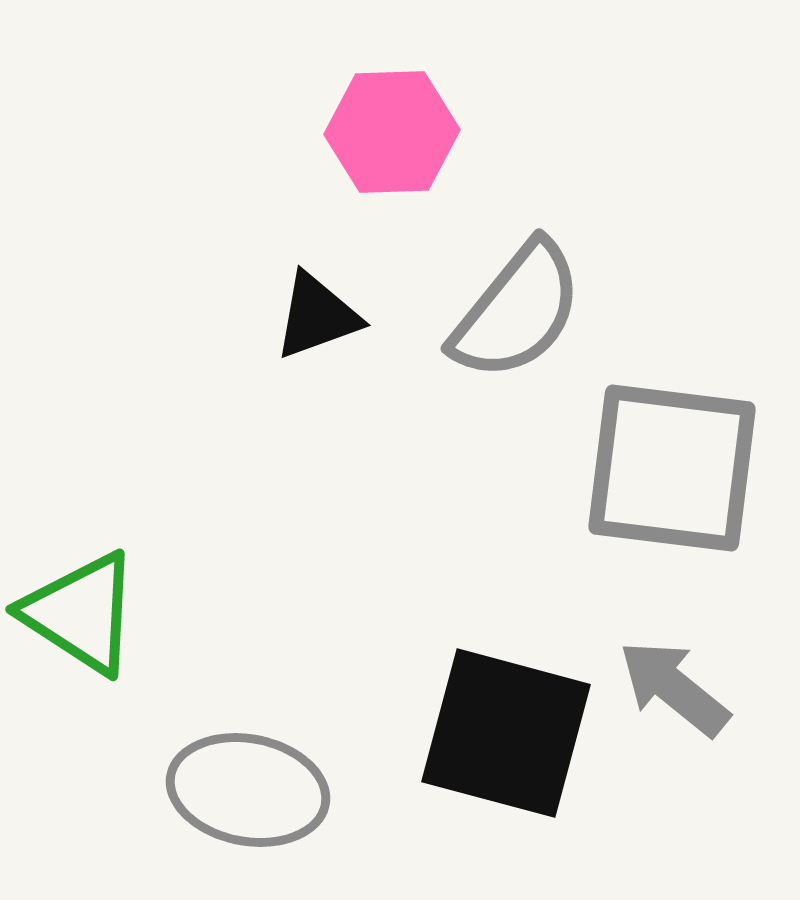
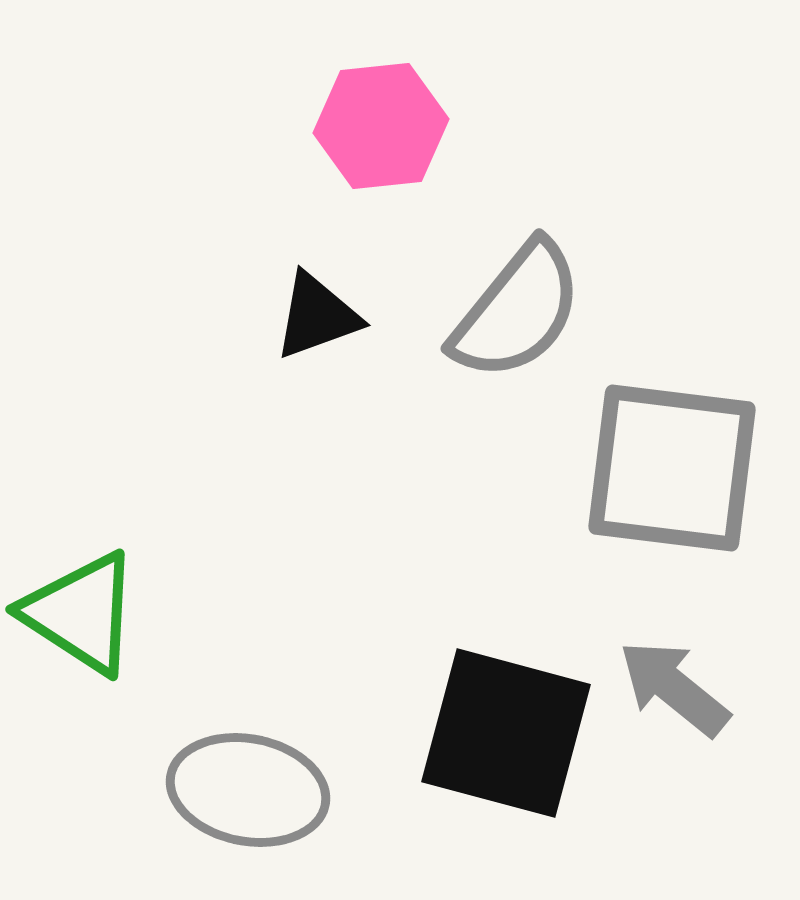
pink hexagon: moved 11 px left, 6 px up; rotated 4 degrees counterclockwise
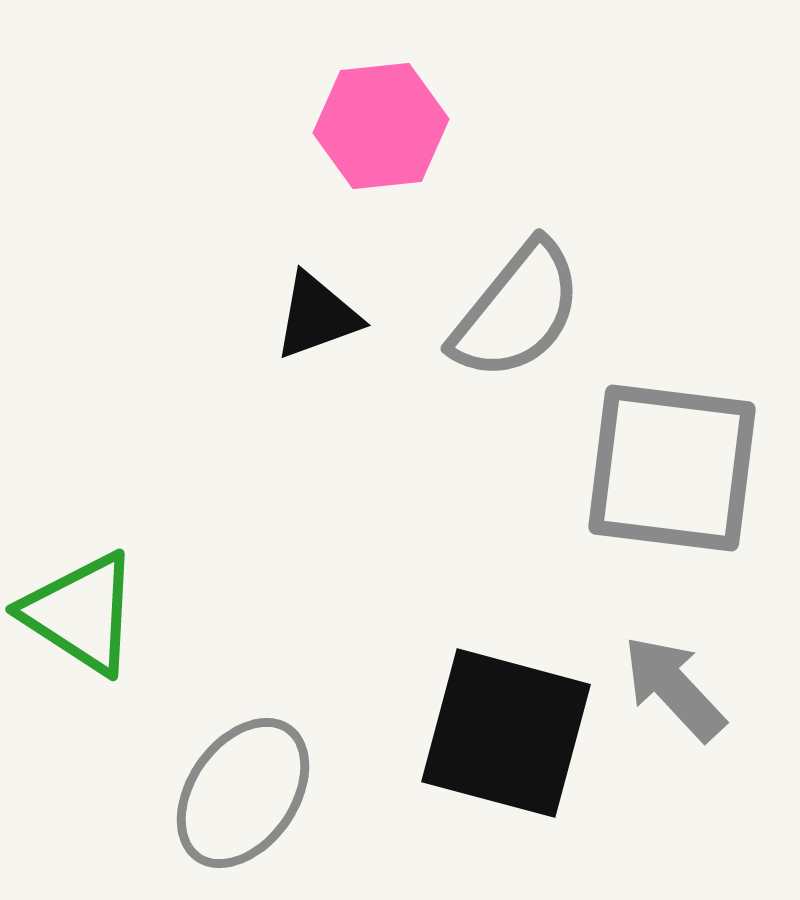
gray arrow: rotated 8 degrees clockwise
gray ellipse: moved 5 px left, 3 px down; rotated 66 degrees counterclockwise
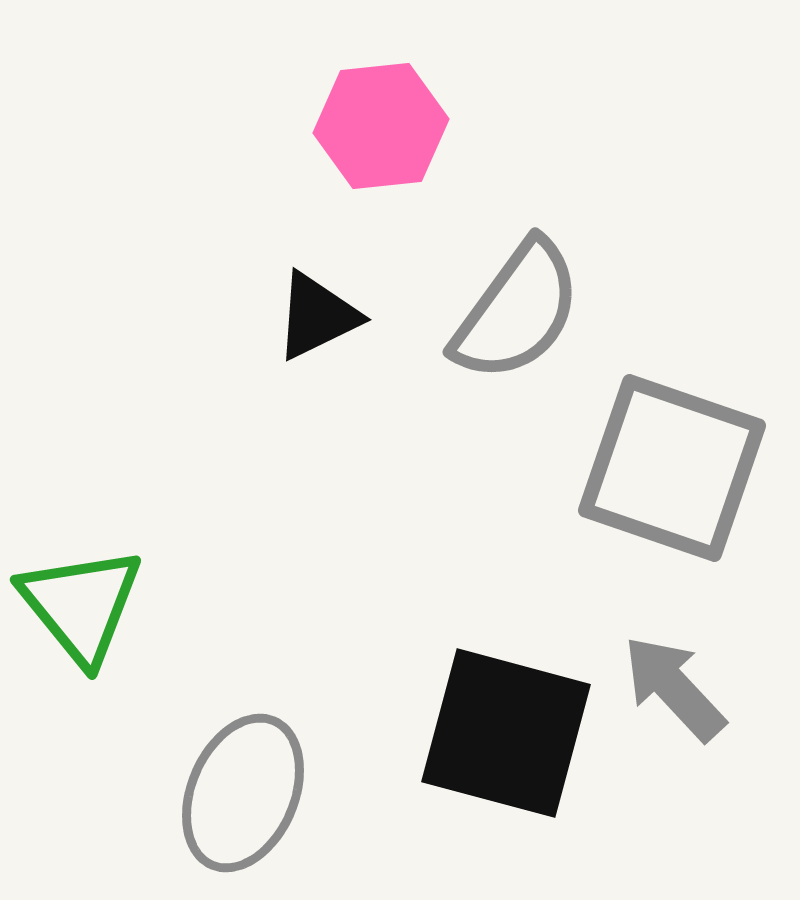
gray semicircle: rotated 3 degrees counterclockwise
black triangle: rotated 6 degrees counterclockwise
gray square: rotated 12 degrees clockwise
green triangle: moved 8 px up; rotated 18 degrees clockwise
gray ellipse: rotated 12 degrees counterclockwise
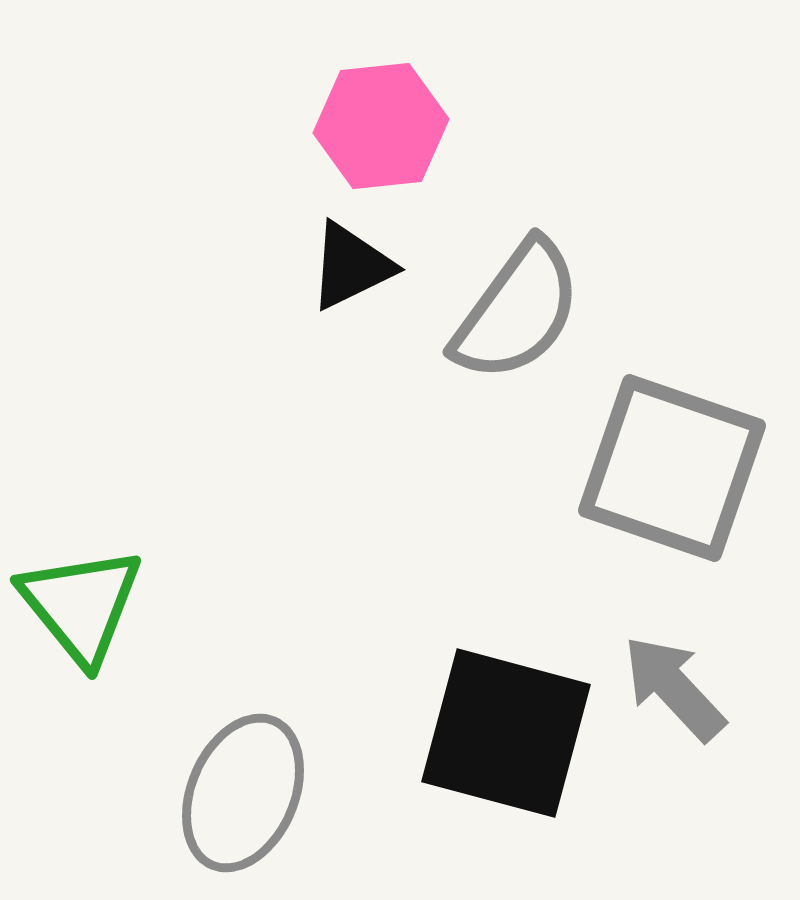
black triangle: moved 34 px right, 50 px up
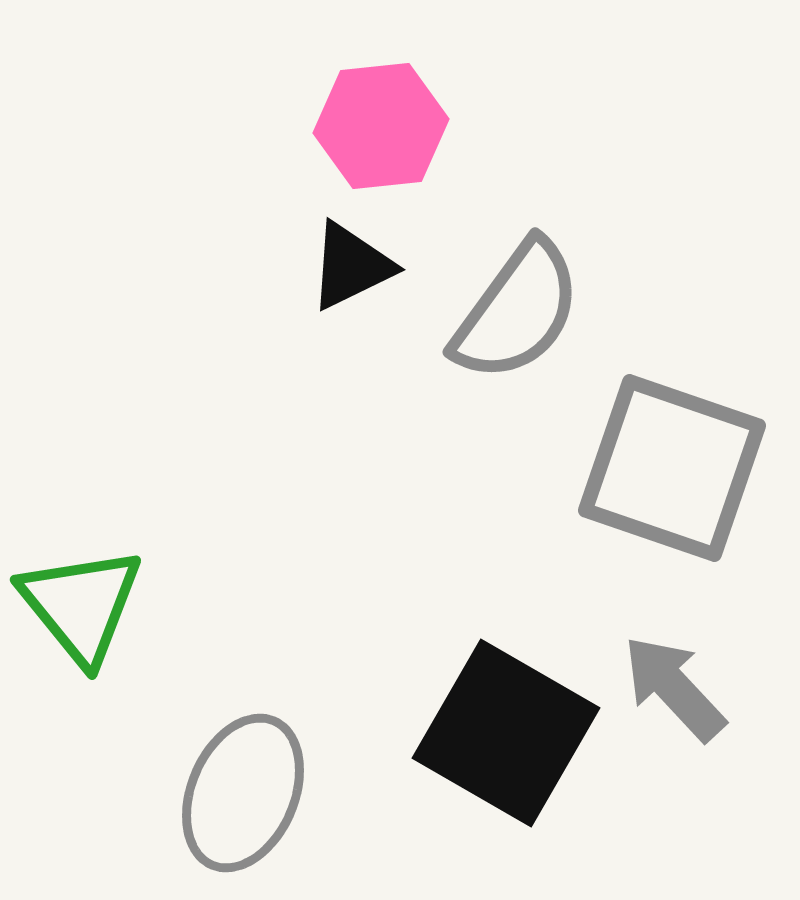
black square: rotated 15 degrees clockwise
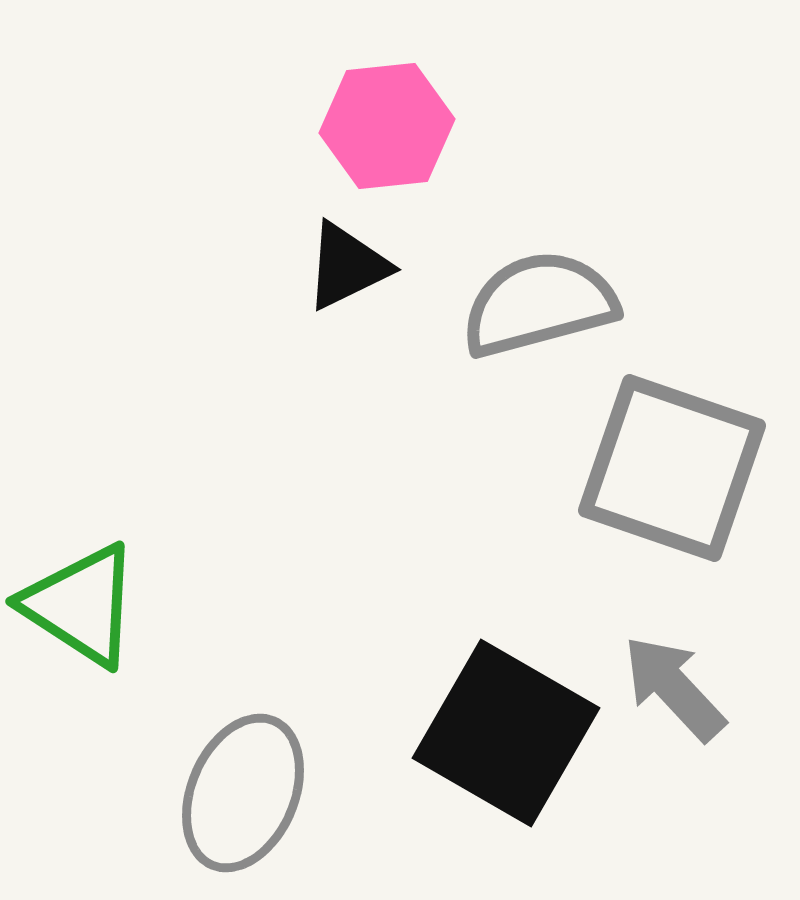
pink hexagon: moved 6 px right
black triangle: moved 4 px left
gray semicircle: moved 22 px right, 7 px up; rotated 141 degrees counterclockwise
green triangle: rotated 18 degrees counterclockwise
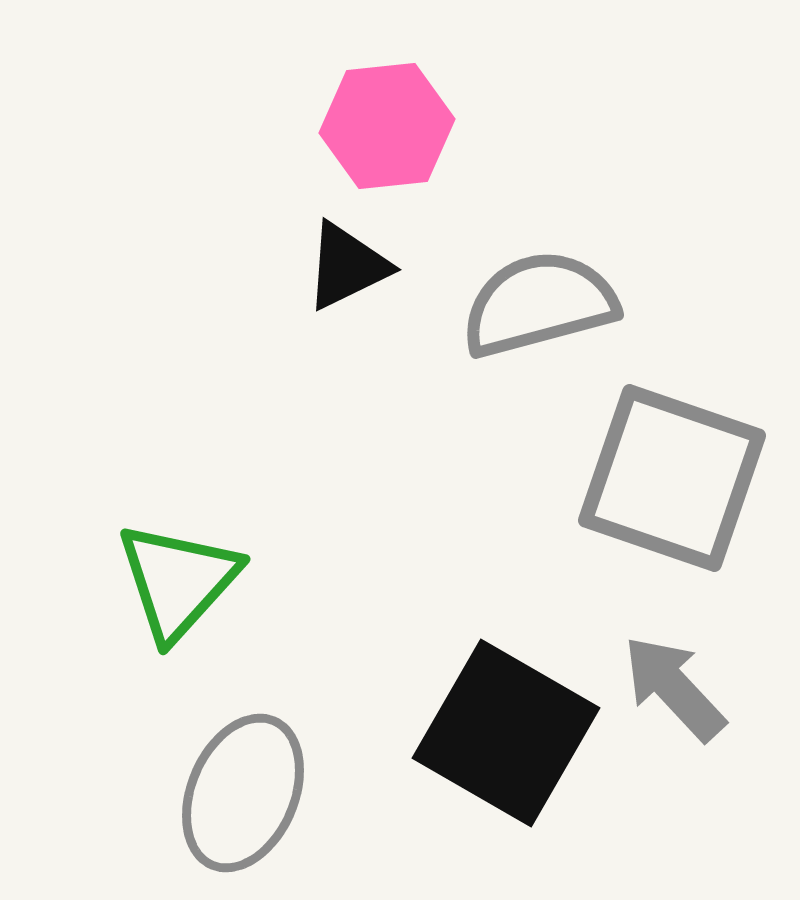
gray square: moved 10 px down
green triangle: moved 97 px right, 24 px up; rotated 39 degrees clockwise
